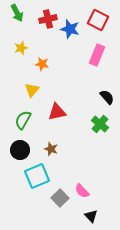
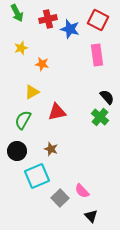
pink rectangle: rotated 30 degrees counterclockwise
yellow triangle: moved 2 px down; rotated 21 degrees clockwise
green cross: moved 7 px up
black circle: moved 3 px left, 1 px down
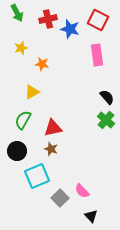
red triangle: moved 4 px left, 16 px down
green cross: moved 6 px right, 3 px down
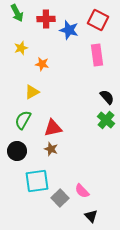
red cross: moved 2 px left; rotated 12 degrees clockwise
blue star: moved 1 px left, 1 px down
cyan square: moved 5 px down; rotated 15 degrees clockwise
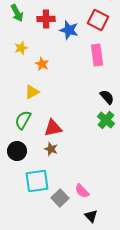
orange star: rotated 16 degrees clockwise
